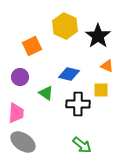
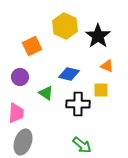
gray ellipse: rotated 75 degrees clockwise
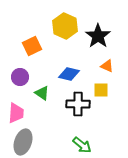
green triangle: moved 4 px left
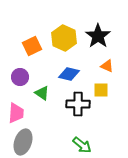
yellow hexagon: moved 1 px left, 12 px down
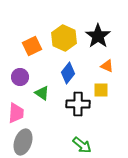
blue diamond: moved 1 px left, 1 px up; rotated 65 degrees counterclockwise
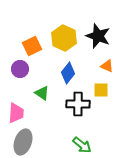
black star: rotated 15 degrees counterclockwise
purple circle: moved 8 px up
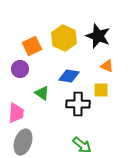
blue diamond: moved 1 px right, 3 px down; rotated 60 degrees clockwise
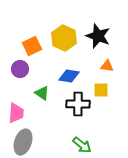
orange triangle: rotated 16 degrees counterclockwise
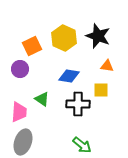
green triangle: moved 6 px down
pink trapezoid: moved 3 px right, 1 px up
